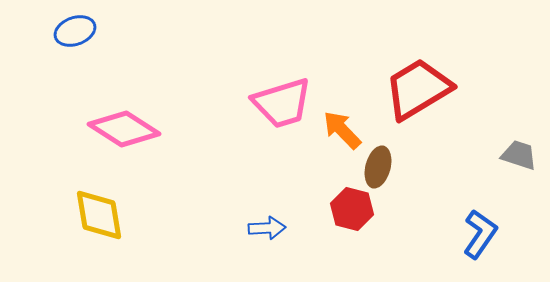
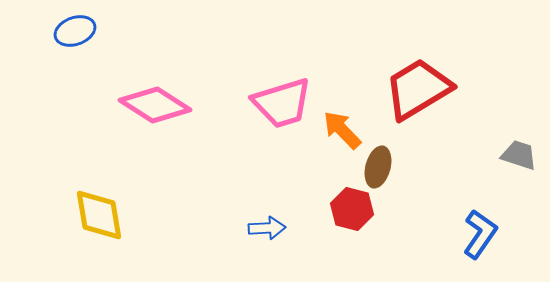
pink diamond: moved 31 px right, 24 px up
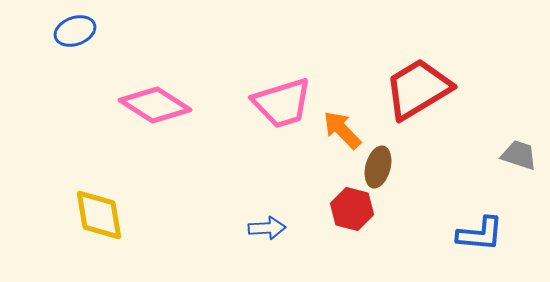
blue L-shape: rotated 60 degrees clockwise
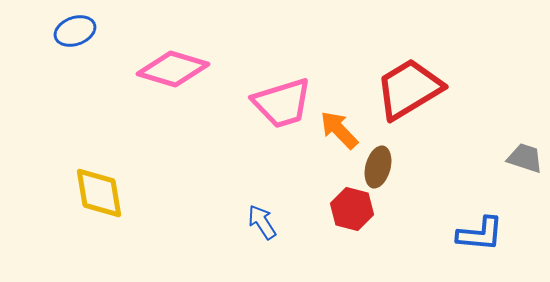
red trapezoid: moved 9 px left
pink diamond: moved 18 px right, 36 px up; rotated 16 degrees counterclockwise
orange arrow: moved 3 px left
gray trapezoid: moved 6 px right, 3 px down
yellow diamond: moved 22 px up
blue arrow: moved 5 px left, 6 px up; rotated 120 degrees counterclockwise
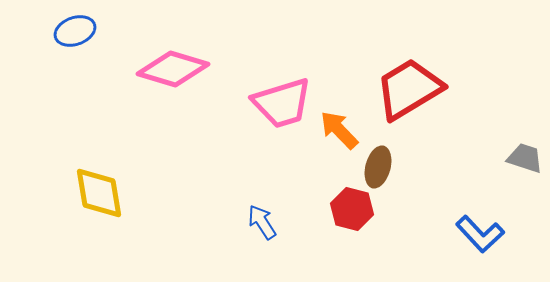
blue L-shape: rotated 42 degrees clockwise
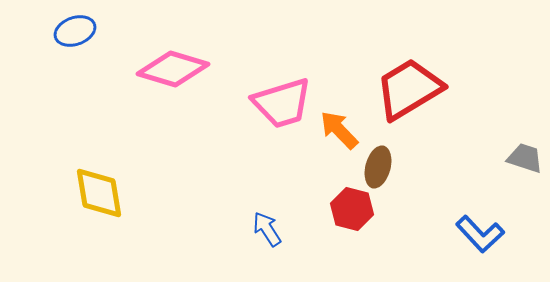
blue arrow: moved 5 px right, 7 px down
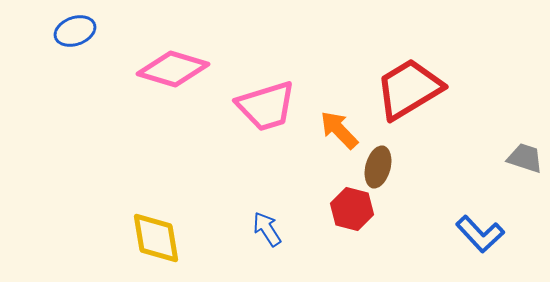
pink trapezoid: moved 16 px left, 3 px down
yellow diamond: moved 57 px right, 45 px down
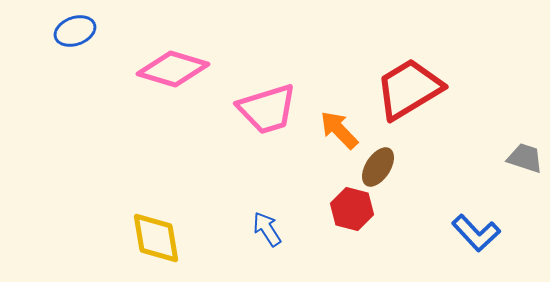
pink trapezoid: moved 1 px right, 3 px down
brown ellipse: rotated 18 degrees clockwise
blue L-shape: moved 4 px left, 1 px up
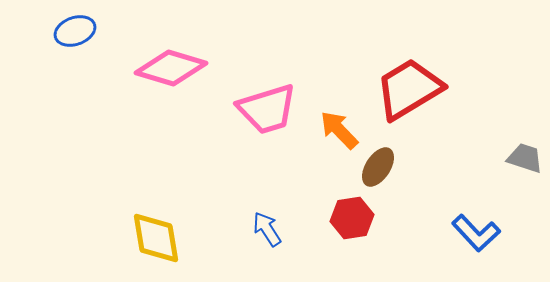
pink diamond: moved 2 px left, 1 px up
red hexagon: moved 9 px down; rotated 24 degrees counterclockwise
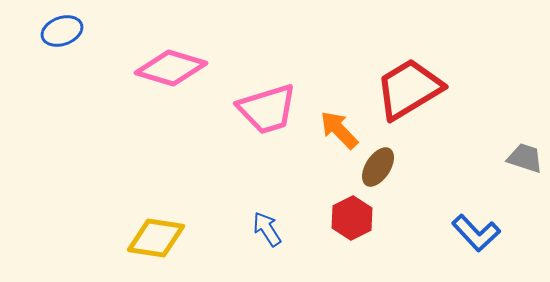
blue ellipse: moved 13 px left
red hexagon: rotated 18 degrees counterclockwise
yellow diamond: rotated 72 degrees counterclockwise
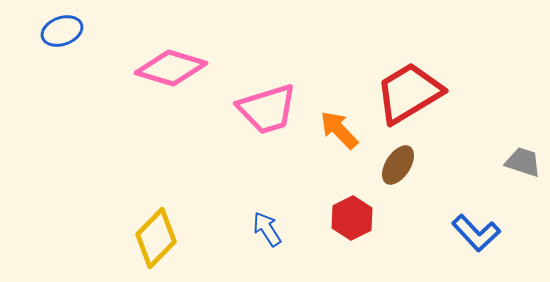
red trapezoid: moved 4 px down
gray trapezoid: moved 2 px left, 4 px down
brown ellipse: moved 20 px right, 2 px up
yellow diamond: rotated 54 degrees counterclockwise
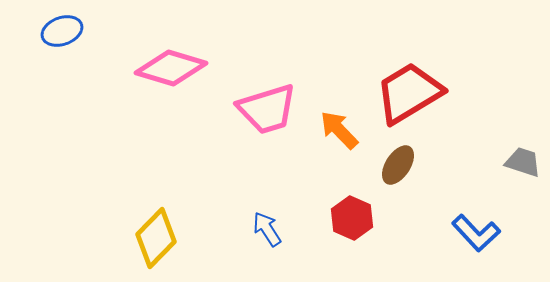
red hexagon: rotated 9 degrees counterclockwise
